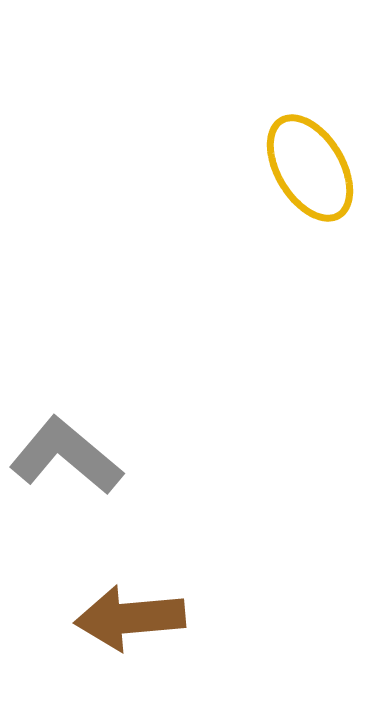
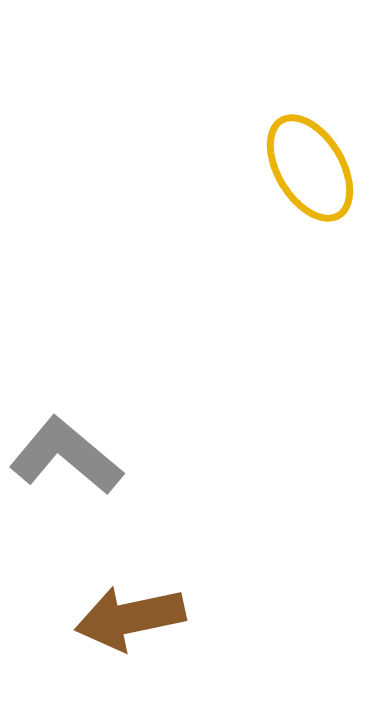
brown arrow: rotated 7 degrees counterclockwise
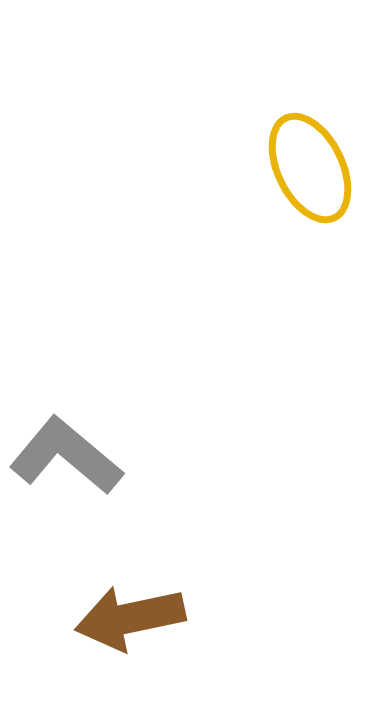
yellow ellipse: rotated 5 degrees clockwise
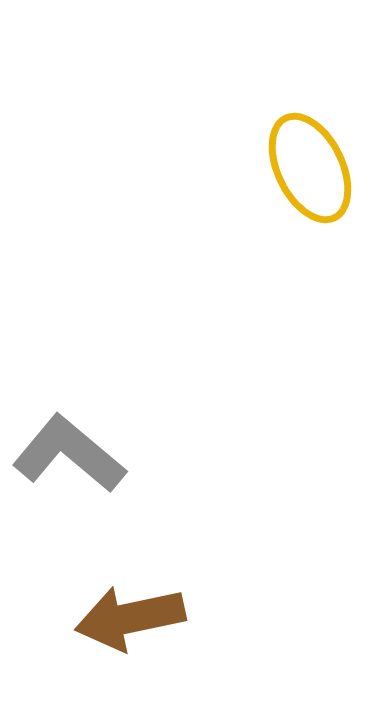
gray L-shape: moved 3 px right, 2 px up
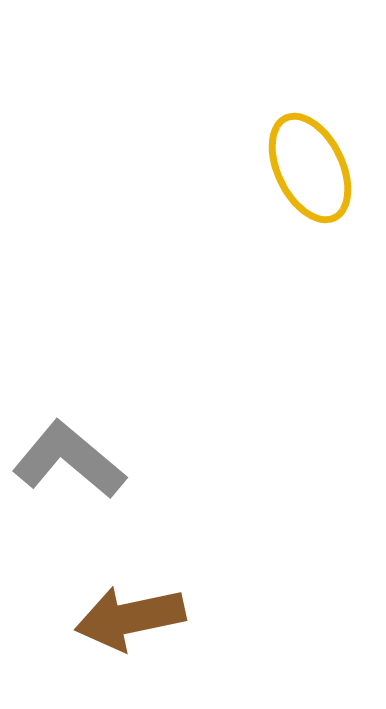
gray L-shape: moved 6 px down
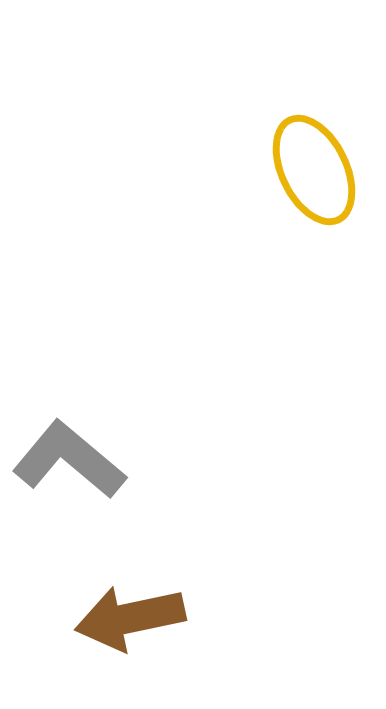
yellow ellipse: moved 4 px right, 2 px down
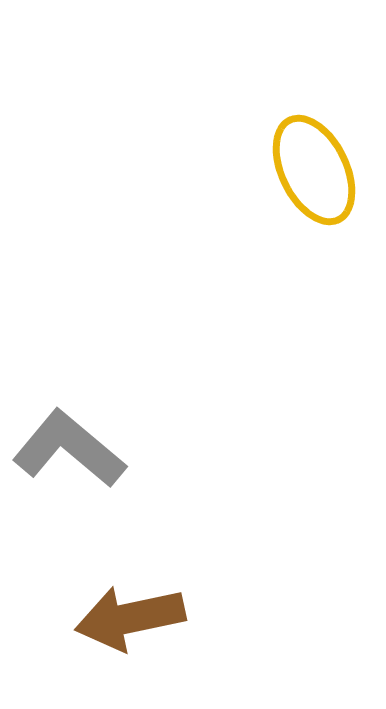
gray L-shape: moved 11 px up
